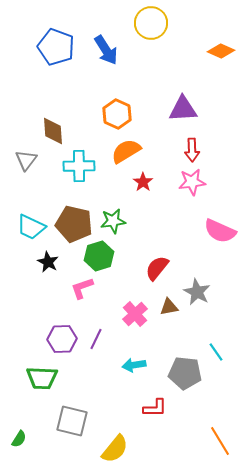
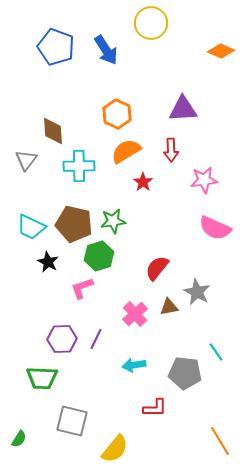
red arrow: moved 21 px left
pink star: moved 12 px right, 2 px up
pink semicircle: moved 5 px left, 3 px up
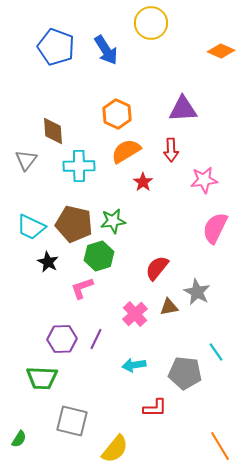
pink semicircle: rotated 92 degrees clockwise
orange line: moved 5 px down
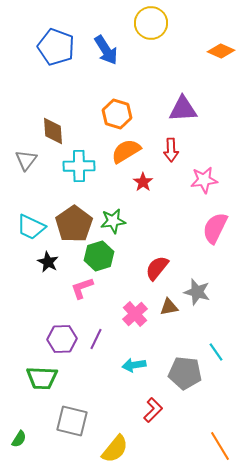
orange hexagon: rotated 8 degrees counterclockwise
brown pentagon: rotated 24 degrees clockwise
gray star: rotated 12 degrees counterclockwise
red L-shape: moved 2 px left, 2 px down; rotated 45 degrees counterclockwise
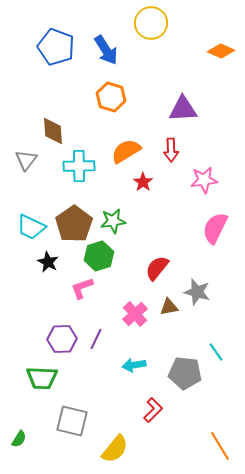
orange hexagon: moved 6 px left, 17 px up
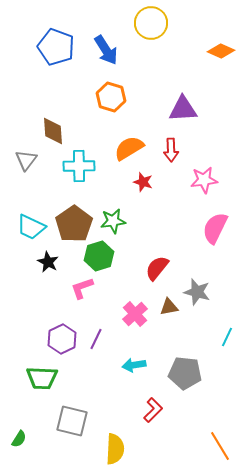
orange semicircle: moved 3 px right, 3 px up
red star: rotated 18 degrees counterclockwise
purple hexagon: rotated 24 degrees counterclockwise
cyan line: moved 11 px right, 15 px up; rotated 60 degrees clockwise
yellow semicircle: rotated 36 degrees counterclockwise
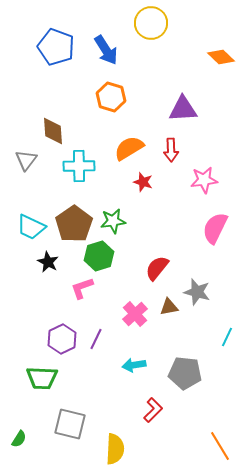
orange diamond: moved 6 px down; rotated 20 degrees clockwise
gray square: moved 2 px left, 3 px down
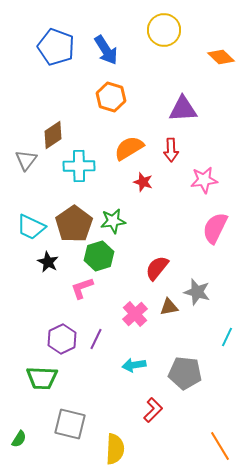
yellow circle: moved 13 px right, 7 px down
brown diamond: moved 4 px down; rotated 60 degrees clockwise
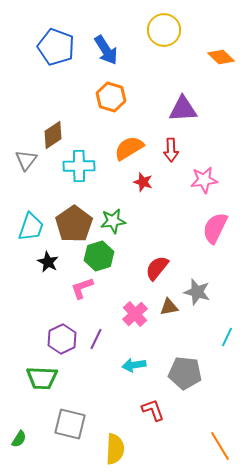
cyan trapezoid: rotated 96 degrees counterclockwise
red L-shape: rotated 65 degrees counterclockwise
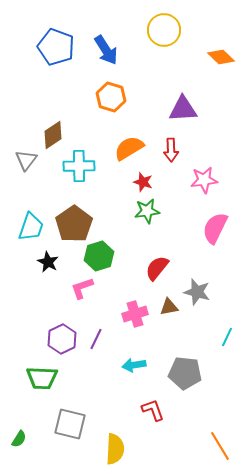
green star: moved 34 px right, 10 px up
pink cross: rotated 25 degrees clockwise
